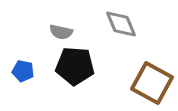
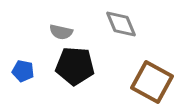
brown square: moved 1 px up
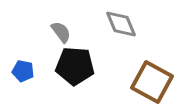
gray semicircle: rotated 140 degrees counterclockwise
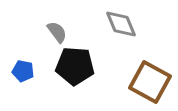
gray semicircle: moved 4 px left
brown square: moved 2 px left
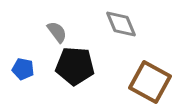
blue pentagon: moved 2 px up
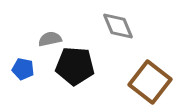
gray diamond: moved 3 px left, 2 px down
gray semicircle: moved 7 px left, 7 px down; rotated 65 degrees counterclockwise
brown square: rotated 9 degrees clockwise
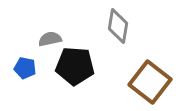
gray diamond: rotated 32 degrees clockwise
blue pentagon: moved 2 px right, 1 px up
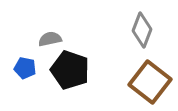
gray diamond: moved 24 px right, 4 px down; rotated 12 degrees clockwise
black pentagon: moved 5 px left, 4 px down; rotated 15 degrees clockwise
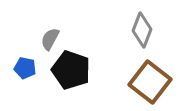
gray semicircle: rotated 50 degrees counterclockwise
black pentagon: moved 1 px right
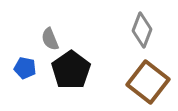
gray semicircle: rotated 50 degrees counterclockwise
black pentagon: rotated 18 degrees clockwise
brown square: moved 2 px left
